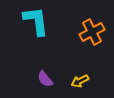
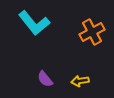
cyan L-shape: moved 2 px left, 2 px down; rotated 148 degrees clockwise
yellow arrow: rotated 18 degrees clockwise
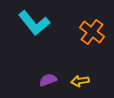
orange cross: rotated 25 degrees counterclockwise
purple semicircle: moved 3 px right, 1 px down; rotated 108 degrees clockwise
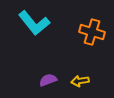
orange cross: rotated 20 degrees counterclockwise
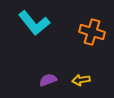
yellow arrow: moved 1 px right, 1 px up
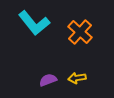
orange cross: moved 12 px left; rotated 25 degrees clockwise
yellow arrow: moved 4 px left, 2 px up
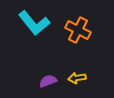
orange cross: moved 2 px left, 2 px up; rotated 15 degrees counterclockwise
purple semicircle: moved 1 px down
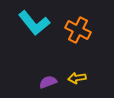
purple semicircle: moved 1 px down
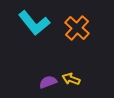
orange cross: moved 1 px left, 2 px up; rotated 15 degrees clockwise
yellow arrow: moved 6 px left, 1 px down; rotated 30 degrees clockwise
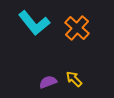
yellow arrow: moved 3 px right; rotated 24 degrees clockwise
